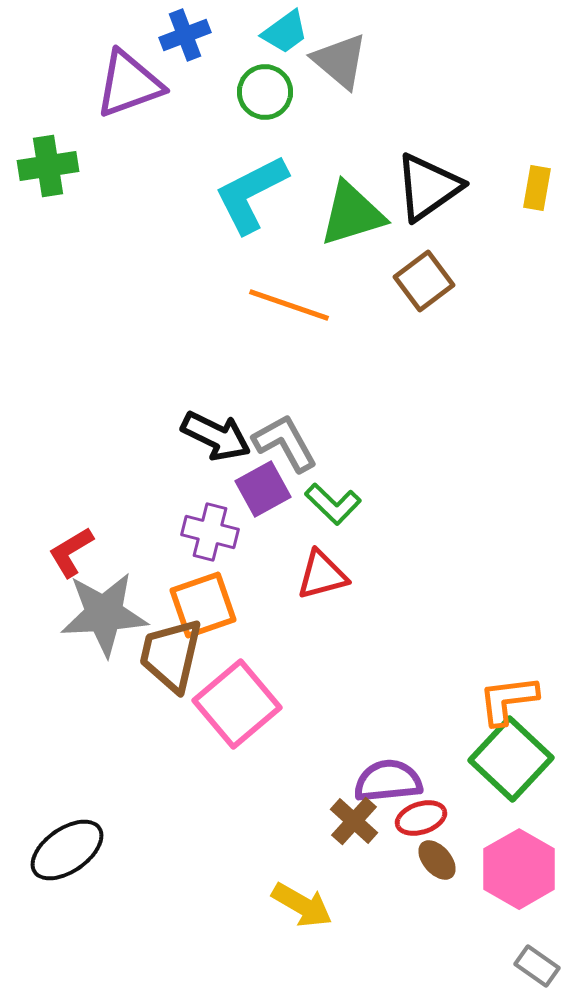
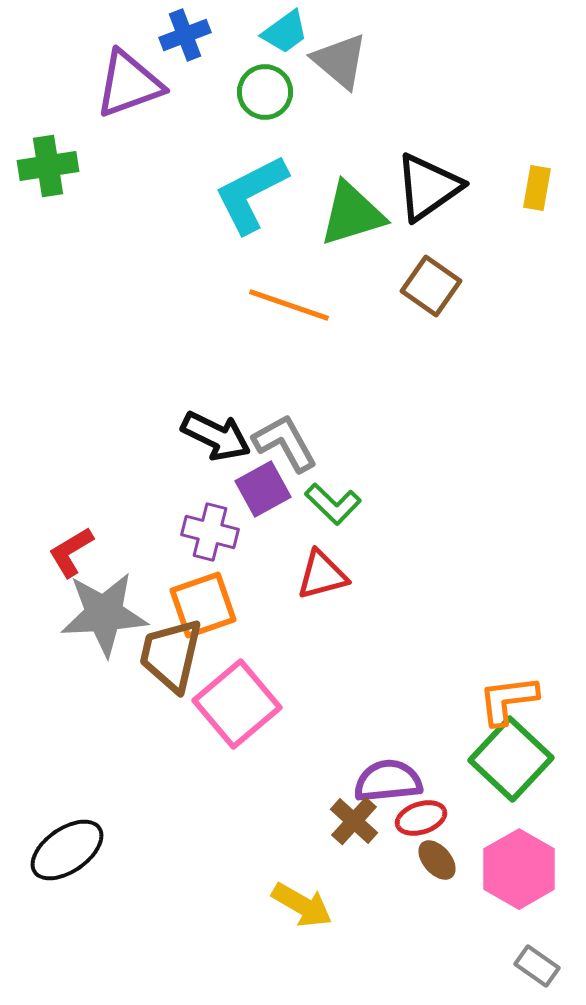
brown square: moved 7 px right, 5 px down; rotated 18 degrees counterclockwise
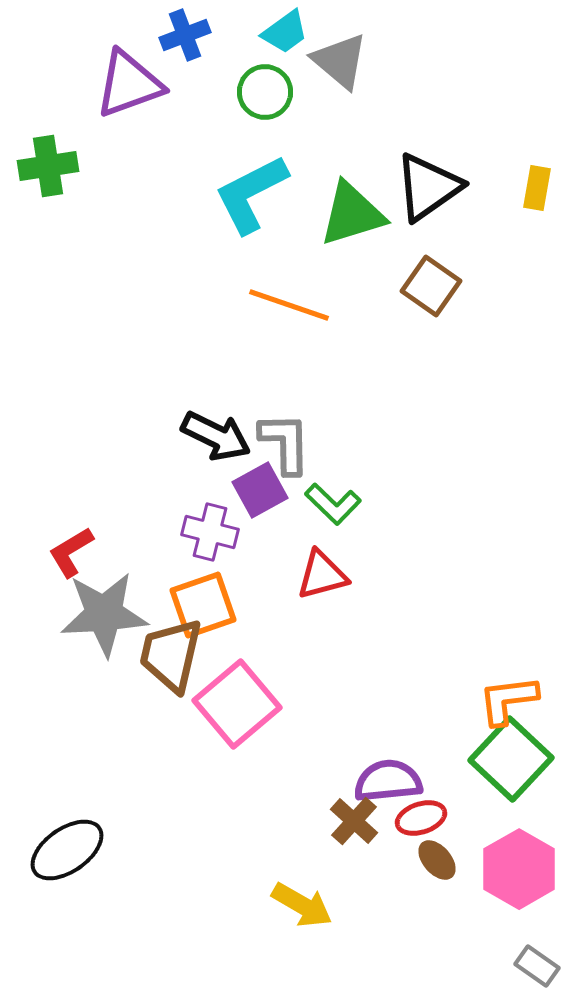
gray L-shape: rotated 28 degrees clockwise
purple square: moved 3 px left, 1 px down
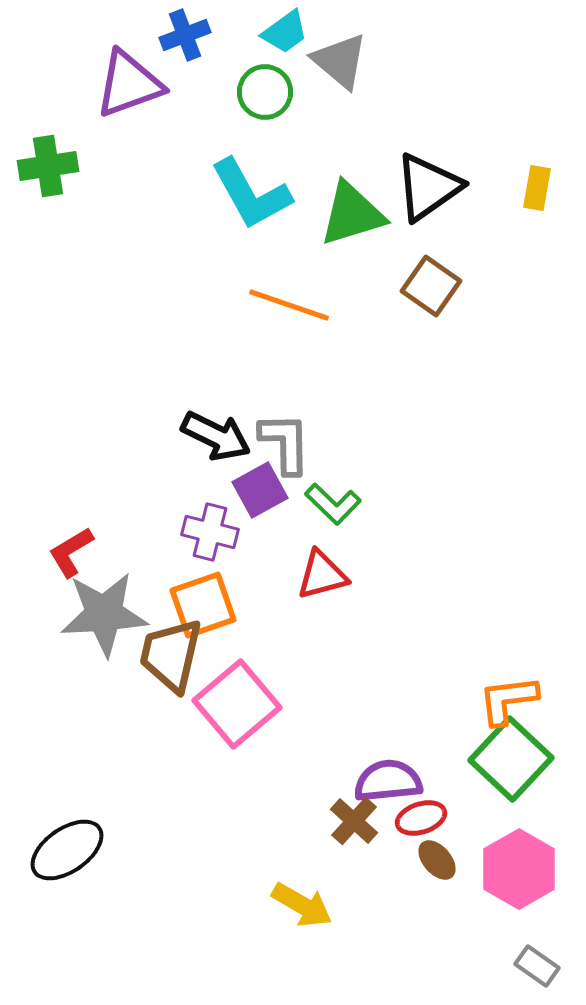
cyan L-shape: rotated 92 degrees counterclockwise
